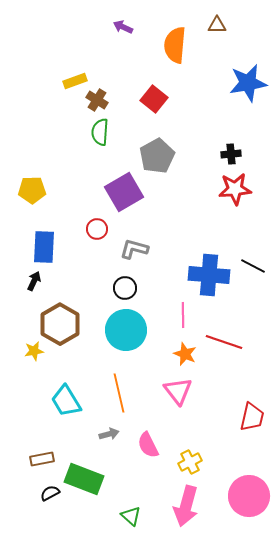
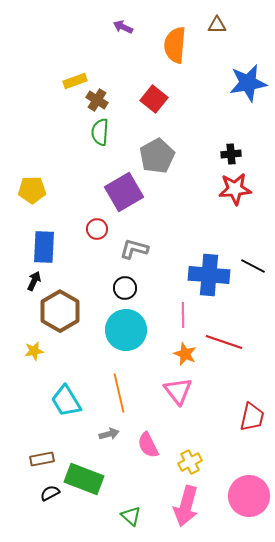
brown hexagon: moved 13 px up
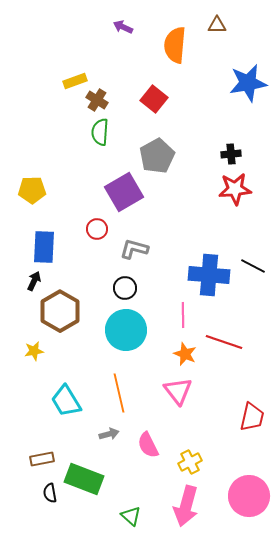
black semicircle: rotated 72 degrees counterclockwise
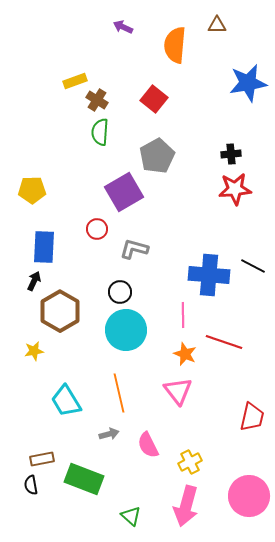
black circle: moved 5 px left, 4 px down
black semicircle: moved 19 px left, 8 px up
